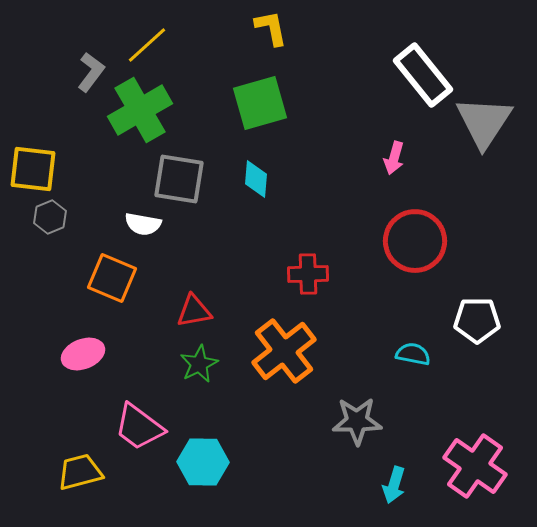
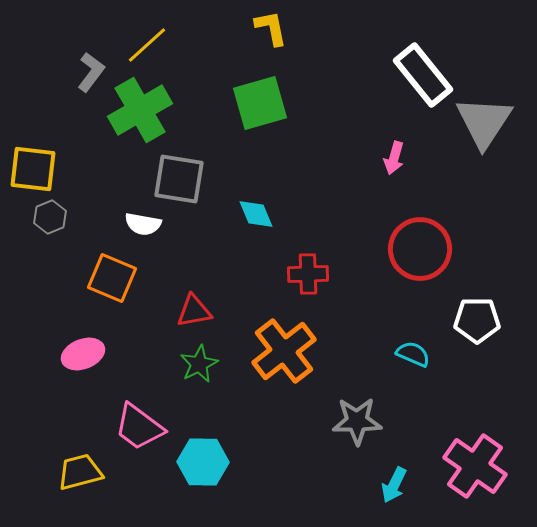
cyan diamond: moved 35 px down; rotated 27 degrees counterclockwise
red circle: moved 5 px right, 8 px down
cyan semicircle: rotated 12 degrees clockwise
cyan arrow: rotated 9 degrees clockwise
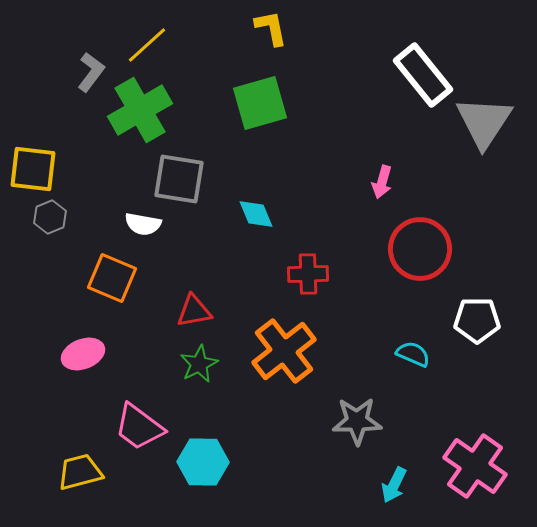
pink arrow: moved 12 px left, 24 px down
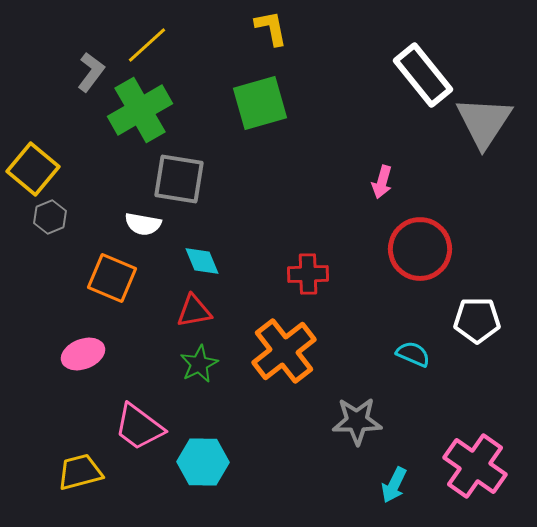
yellow square: rotated 33 degrees clockwise
cyan diamond: moved 54 px left, 47 px down
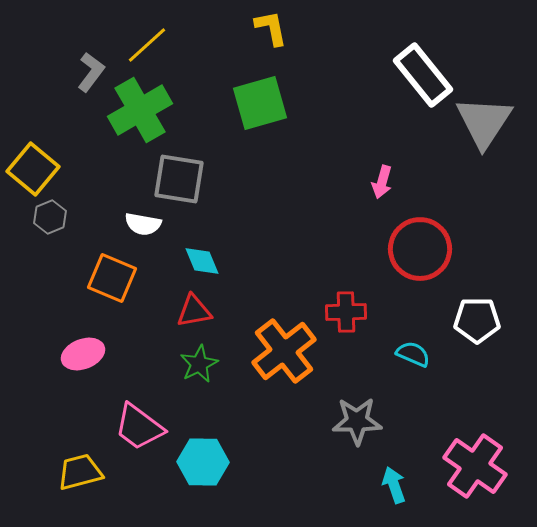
red cross: moved 38 px right, 38 px down
cyan arrow: rotated 135 degrees clockwise
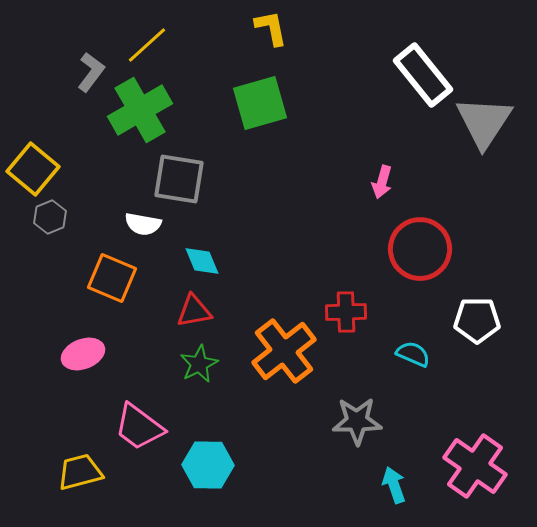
cyan hexagon: moved 5 px right, 3 px down
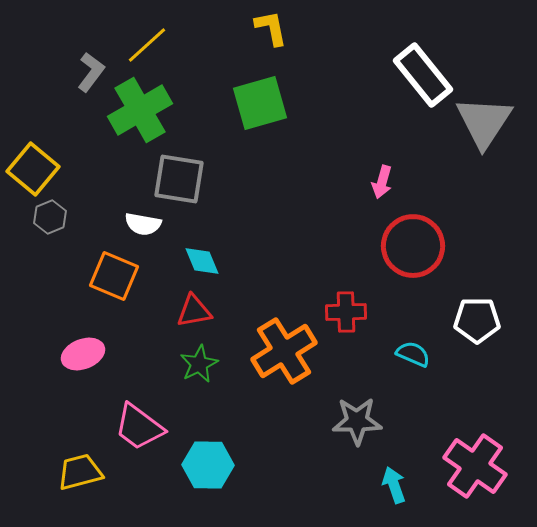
red circle: moved 7 px left, 3 px up
orange square: moved 2 px right, 2 px up
orange cross: rotated 6 degrees clockwise
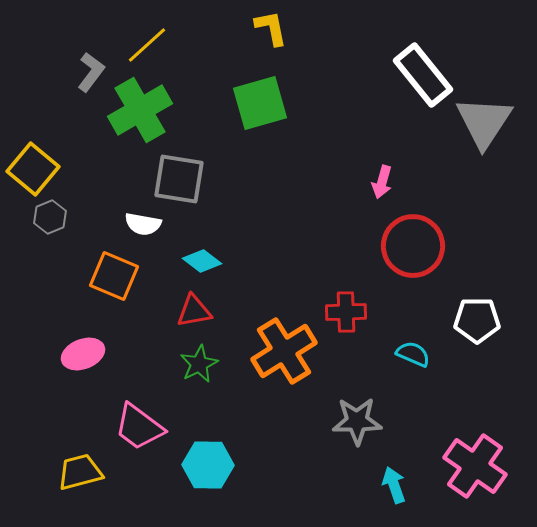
cyan diamond: rotated 30 degrees counterclockwise
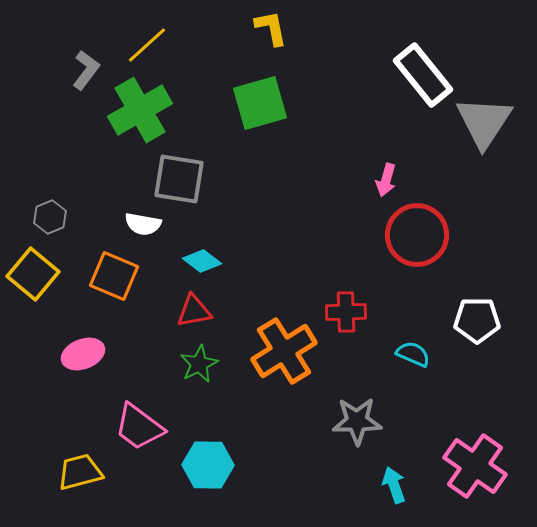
gray L-shape: moved 5 px left, 2 px up
yellow square: moved 105 px down
pink arrow: moved 4 px right, 2 px up
red circle: moved 4 px right, 11 px up
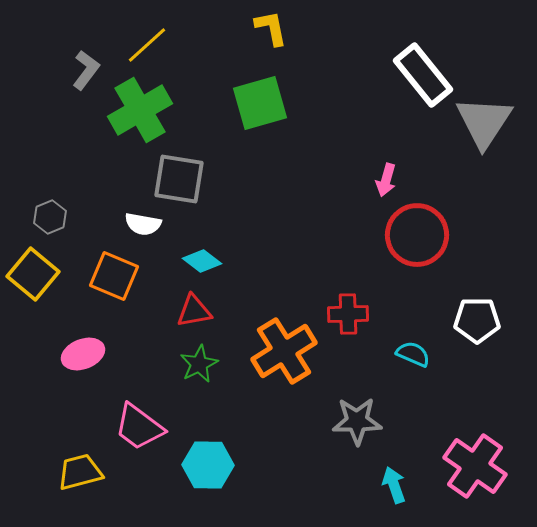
red cross: moved 2 px right, 2 px down
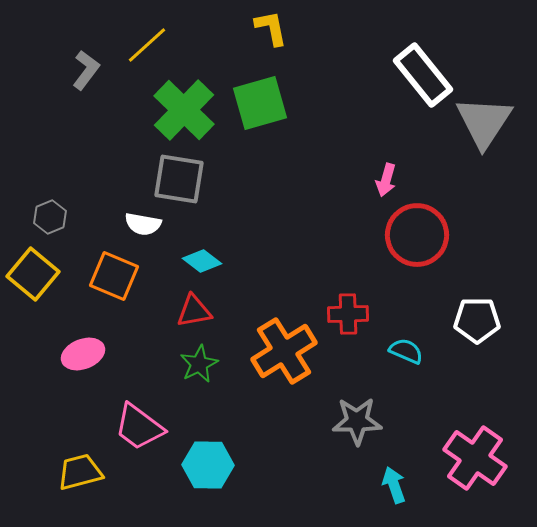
green cross: moved 44 px right; rotated 16 degrees counterclockwise
cyan semicircle: moved 7 px left, 3 px up
pink cross: moved 8 px up
